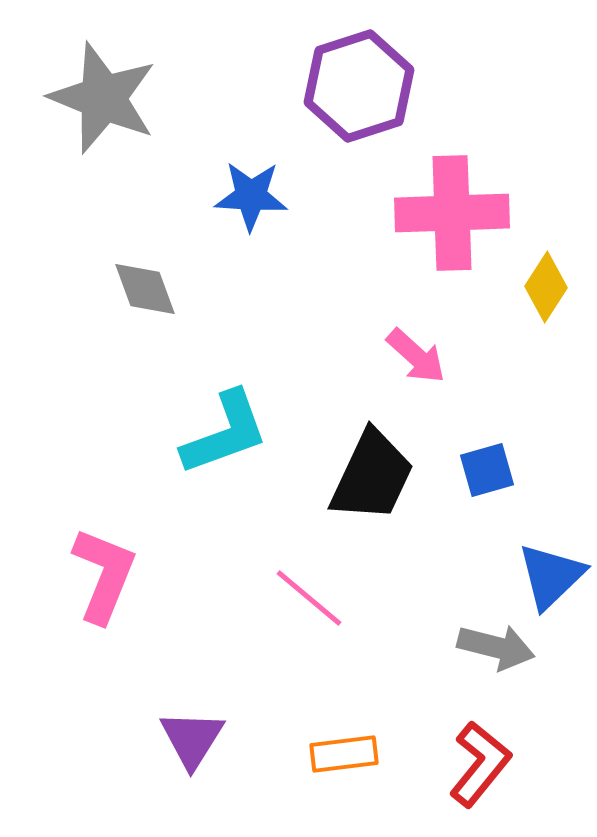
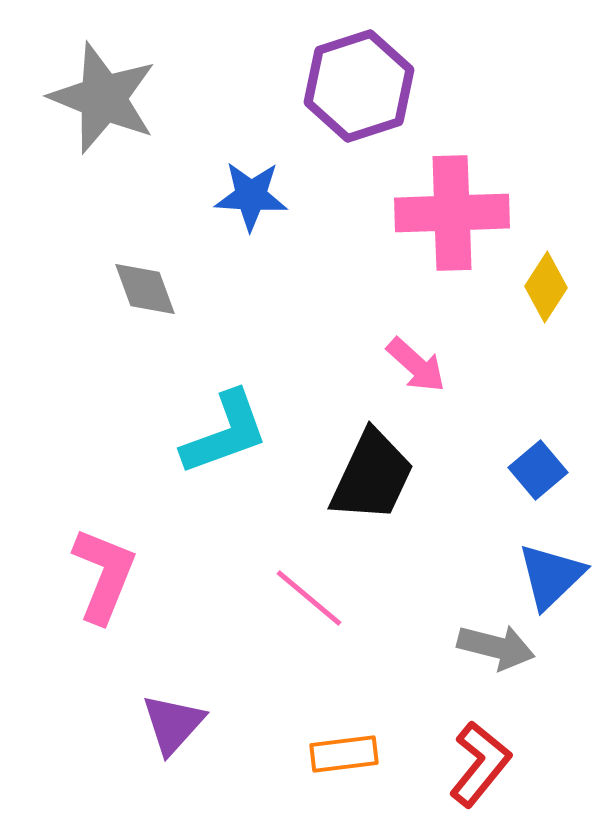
pink arrow: moved 9 px down
blue square: moved 51 px right; rotated 24 degrees counterclockwise
purple triangle: moved 19 px left, 15 px up; rotated 10 degrees clockwise
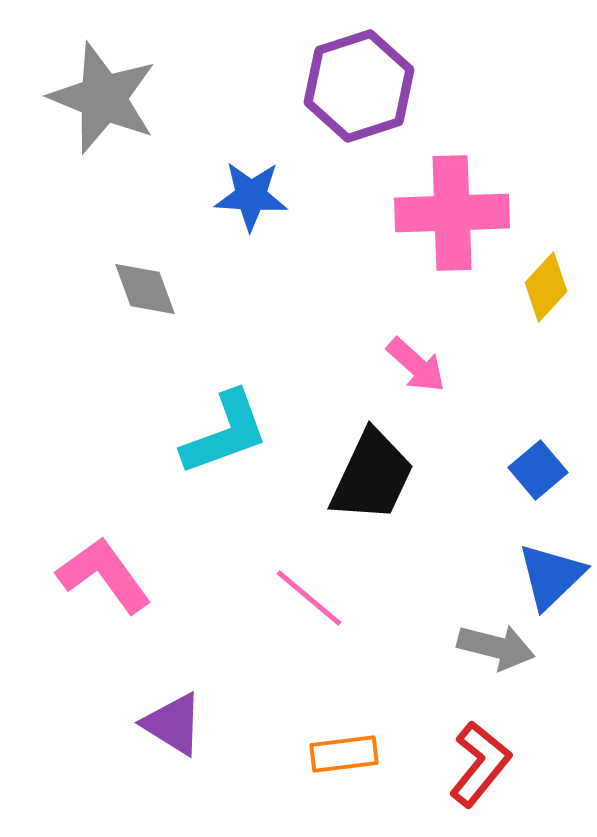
yellow diamond: rotated 10 degrees clockwise
pink L-shape: rotated 58 degrees counterclockwise
purple triangle: rotated 40 degrees counterclockwise
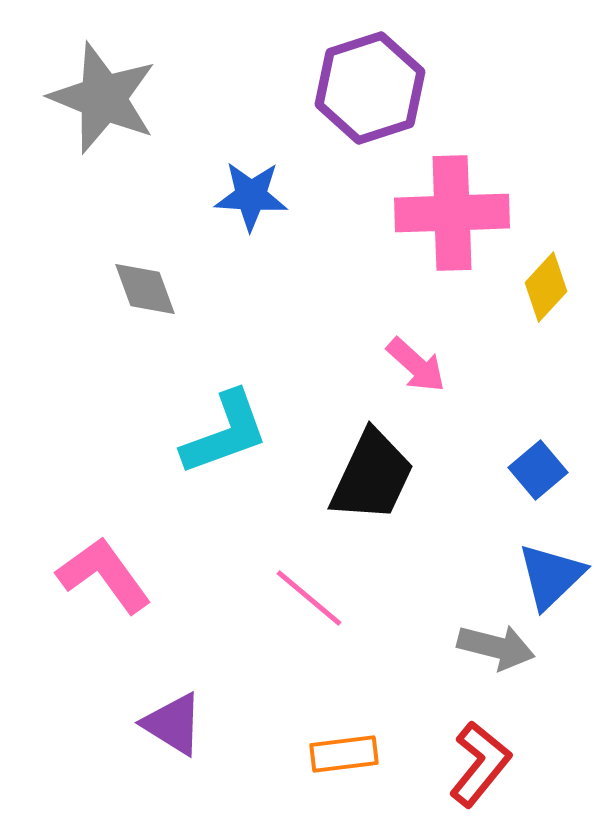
purple hexagon: moved 11 px right, 2 px down
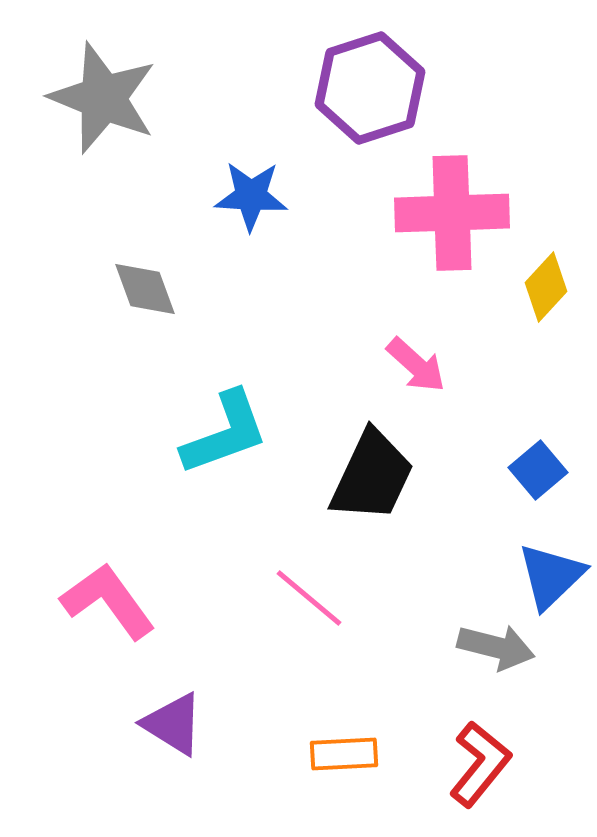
pink L-shape: moved 4 px right, 26 px down
orange rectangle: rotated 4 degrees clockwise
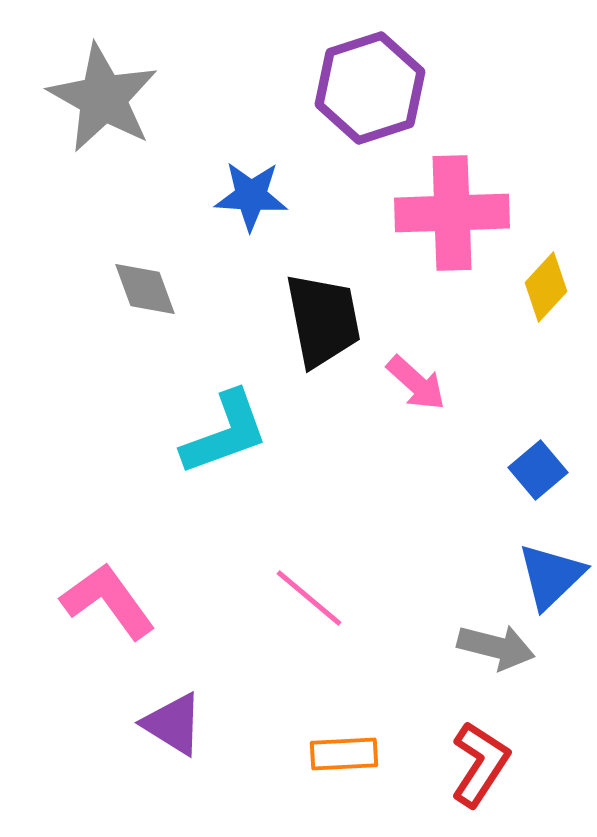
gray star: rotated 7 degrees clockwise
pink arrow: moved 18 px down
black trapezoid: moved 49 px left, 156 px up; rotated 36 degrees counterclockwise
red L-shape: rotated 6 degrees counterclockwise
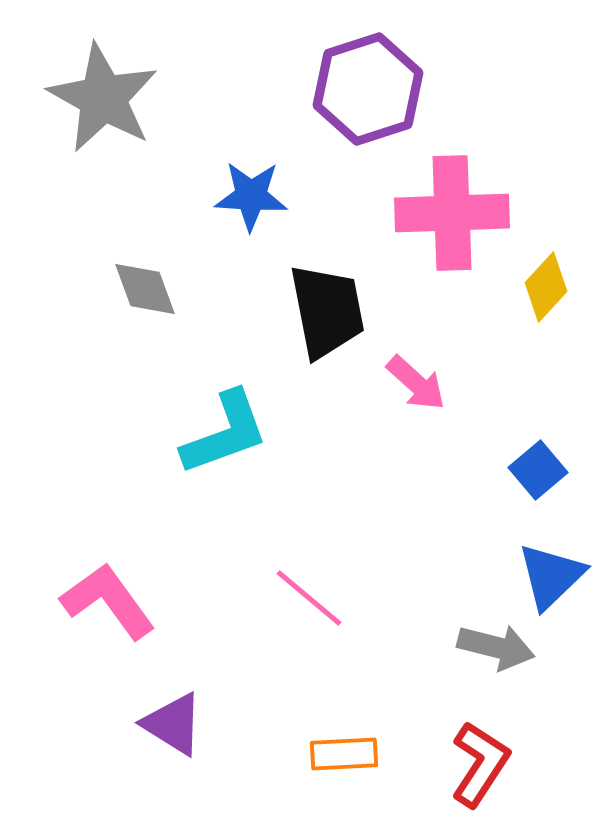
purple hexagon: moved 2 px left, 1 px down
black trapezoid: moved 4 px right, 9 px up
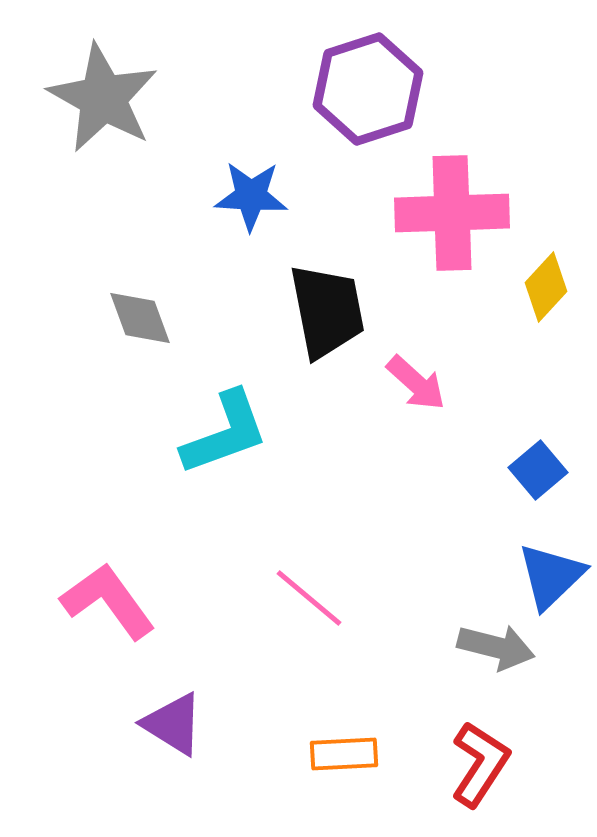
gray diamond: moved 5 px left, 29 px down
